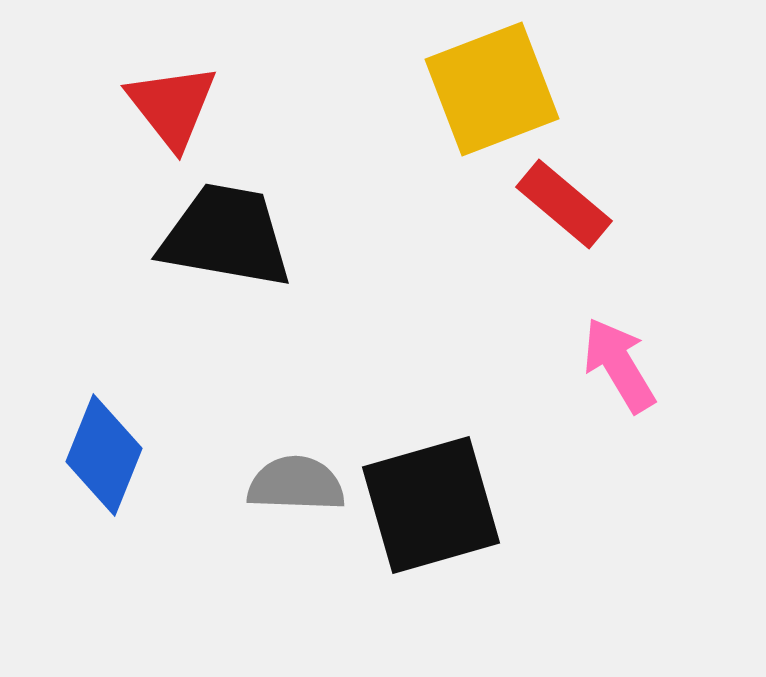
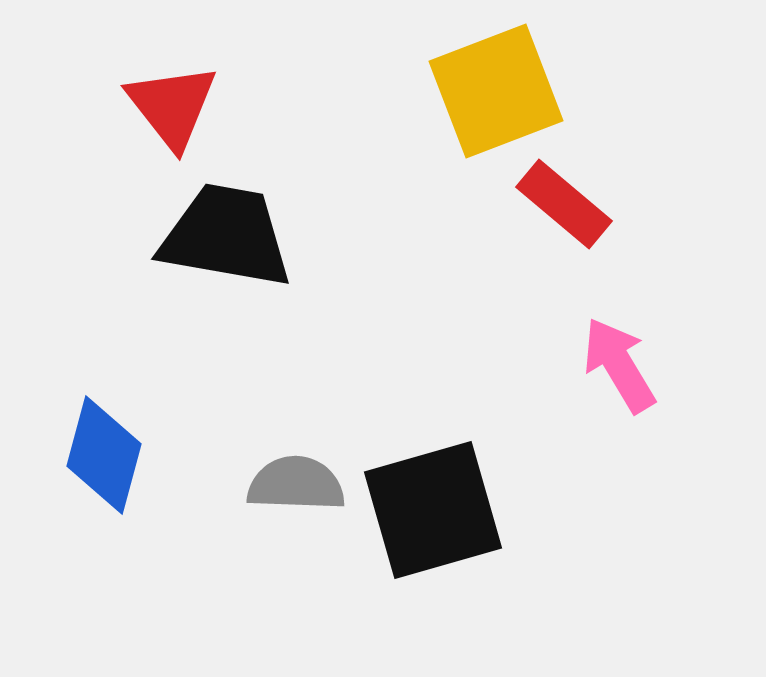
yellow square: moved 4 px right, 2 px down
blue diamond: rotated 7 degrees counterclockwise
black square: moved 2 px right, 5 px down
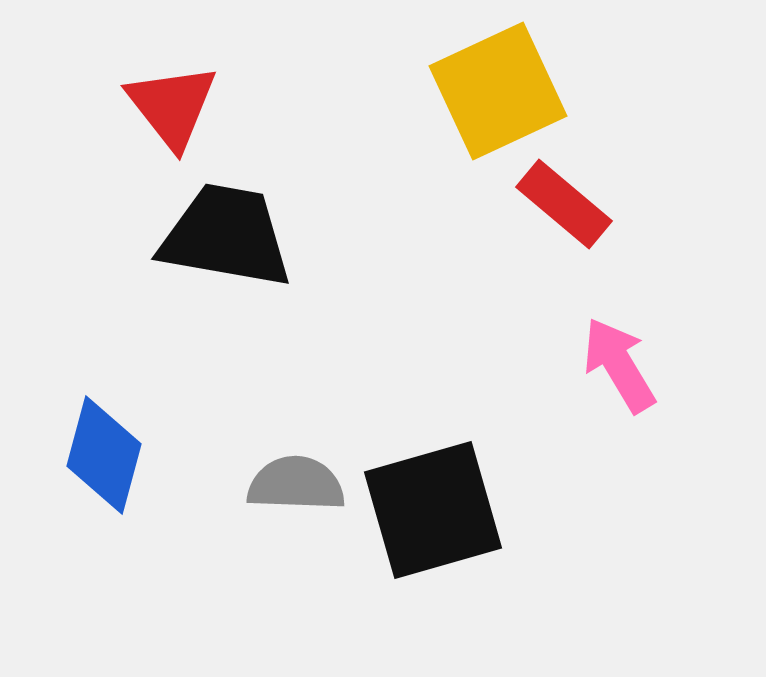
yellow square: moved 2 px right; rotated 4 degrees counterclockwise
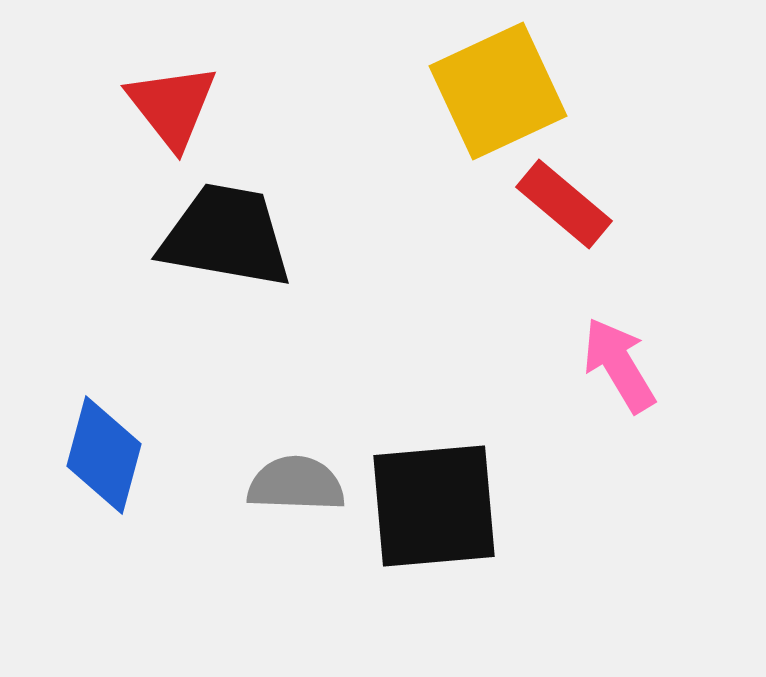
black square: moved 1 px right, 4 px up; rotated 11 degrees clockwise
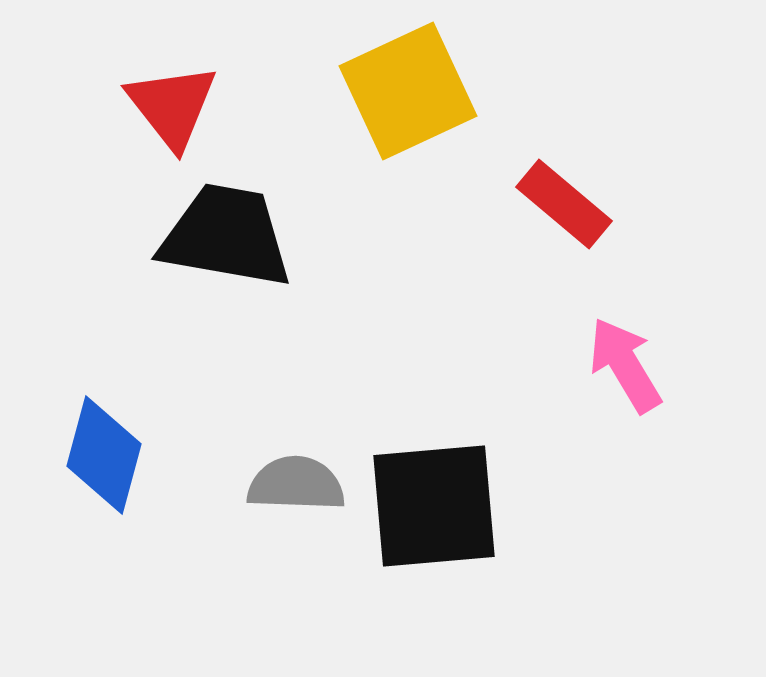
yellow square: moved 90 px left
pink arrow: moved 6 px right
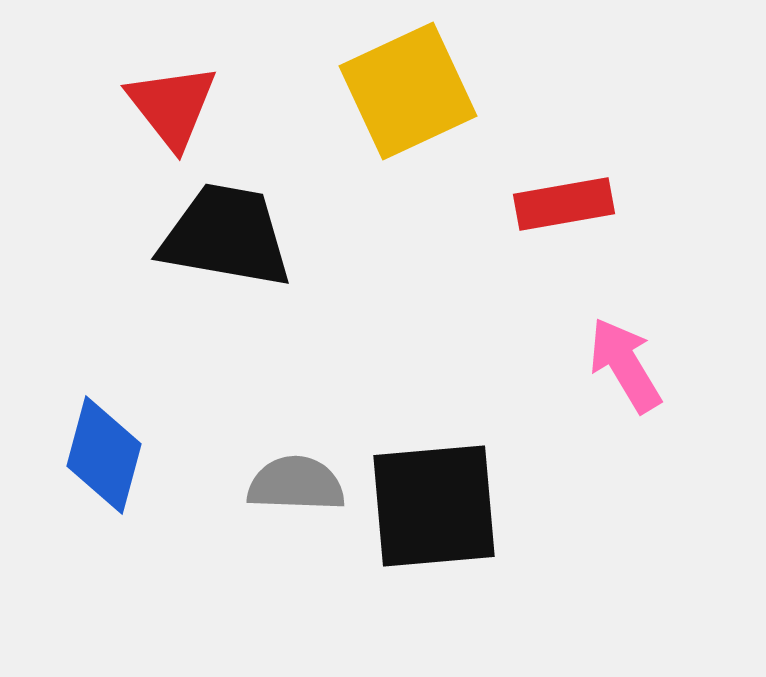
red rectangle: rotated 50 degrees counterclockwise
